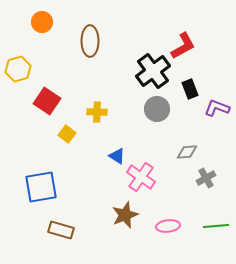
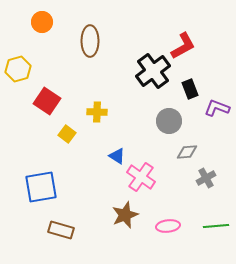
gray circle: moved 12 px right, 12 px down
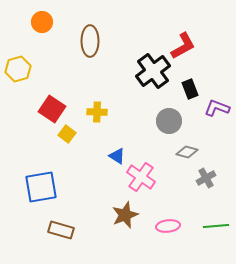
red square: moved 5 px right, 8 px down
gray diamond: rotated 20 degrees clockwise
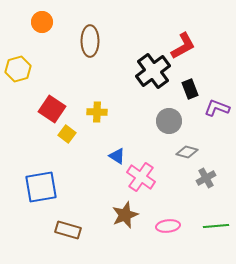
brown rectangle: moved 7 px right
